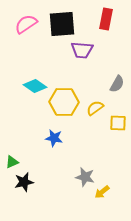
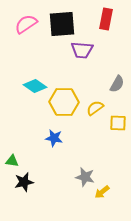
green triangle: moved 1 px up; rotated 32 degrees clockwise
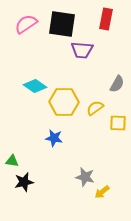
black square: rotated 12 degrees clockwise
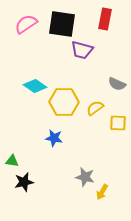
red rectangle: moved 1 px left
purple trapezoid: rotated 10 degrees clockwise
gray semicircle: rotated 84 degrees clockwise
yellow arrow: rotated 21 degrees counterclockwise
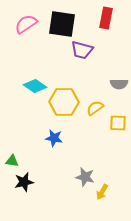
red rectangle: moved 1 px right, 1 px up
gray semicircle: moved 2 px right; rotated 24 degrees counterclockwise
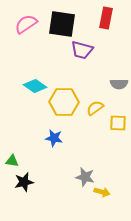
yellow arrow: rotated 105 degrees counterclockwise
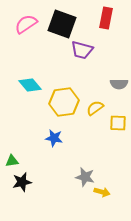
black square: rotated 12 degrees clockwise
cyan diamond: moved 5 px left, 1 px up; rotated 15 degrees clockwise
yellow hexagon: rotated 8 degrees counterclockwise
green triangle: rotated 16 degrees counterclockwise
black star: moved 2 px left
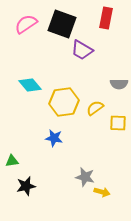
purple trapezoid: rotated 15 degrees clockwise
black star: moved 4 px right, 4 px down
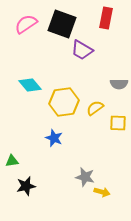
blue star: rotated 12 degrees clockwise
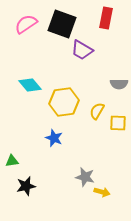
yellow semicircle: moved 2 px right, 3 px down; rotated 24 degrees counterclockwise
